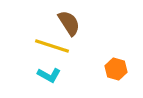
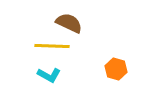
brown semicircle: rotated 32 degrees counterclockwise
yellow line: rotated 16 degrees counterclockwise
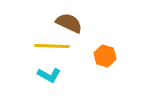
orange hexagon: moved 11 px left, 13 px up
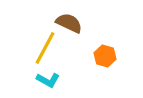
yellow line: moved 7 px left, 2 px down; rotated 64 degrees counterclockwise
cyan L-shape: moved 1 px left, 5 px down
